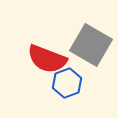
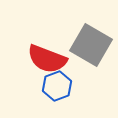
blue hexagon: moved 10 px left, 3 px down
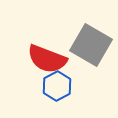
blue hexagon: rotated 8 degrees counterclockwise
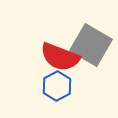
red semicircle: moved 13 px right, 2 px up
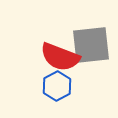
gray square: rotated 36 degrees counterclockwise
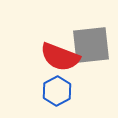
blue hexagon: moved 5 px down
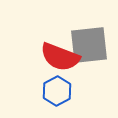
gray square: moved 2 px left
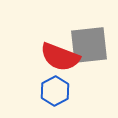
blue hexagon: moved 2 px left
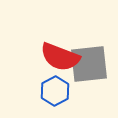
gray square: moved 19 px down
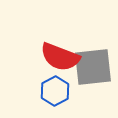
gray square: moved 4 px right, 3 px down
